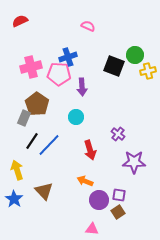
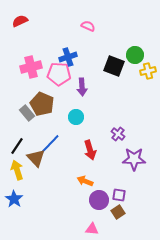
brown pentagon: moved 5 px right; rotated 10 degrees counterclockwise
gray rectangle: moved 3 px right, 5 px up; rotated 63 degrees counterclockwise
black line: moved 15 px left, 5 px down
purple star: moved 3 px up
brown triangle: moved 8 px left, 33 px up
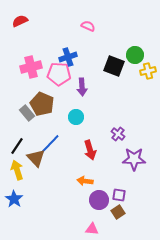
orange arrow: rotated 14 degrees counterclockwise
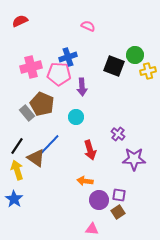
brown triangle: rotated 12 degrees counterclockwise
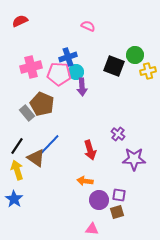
cyan circle: moved 45 px up
brown square: moved 1 px left; rotated 16 degrees clockwise
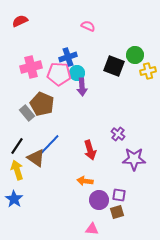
cyan circle: moved 1 px right, 1 px down
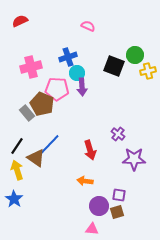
pink pentagon: moved 2 px left, 15 px down
purple circle: moved 6 px down
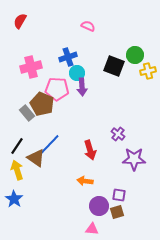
red semicircle: rotated 35 degrees counterclockwise
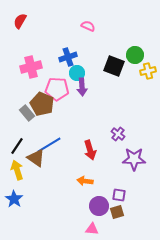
blue line: rotated 15 degrees clockwise
